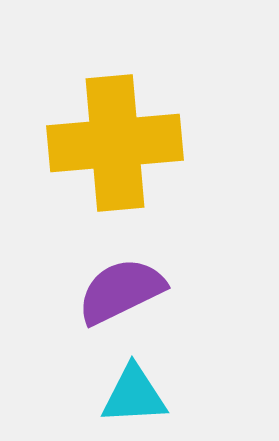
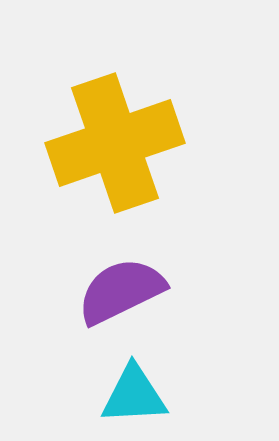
yellow cross: rotated 14 degrees counterclockwise
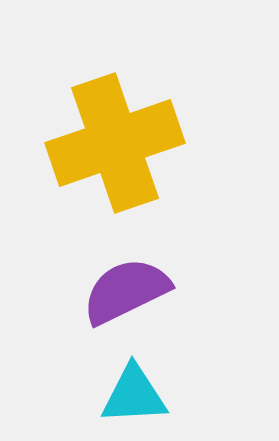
purple semicircle: moved 5 px right
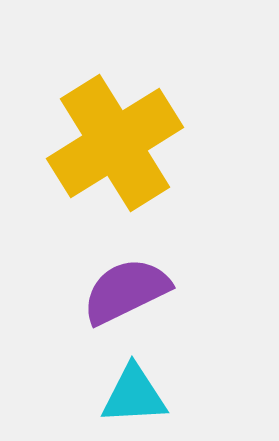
yellow cross: rotated 13 degrees counterclockwise
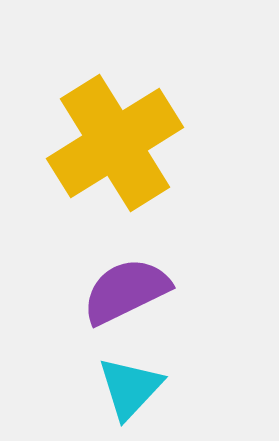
cyan triangle: moved 4 px left, 7 px up; rotated 44 degrees counterclockwise
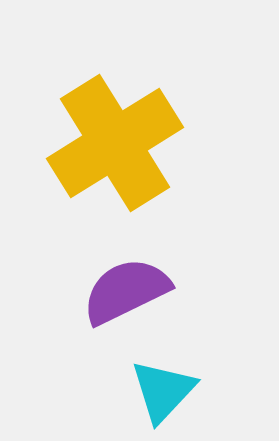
cyan triangle: moved 33 px right, 3 px down
